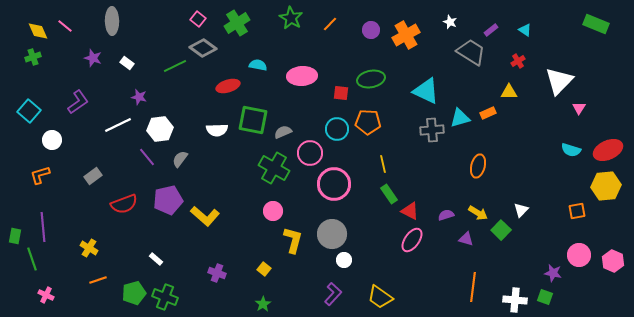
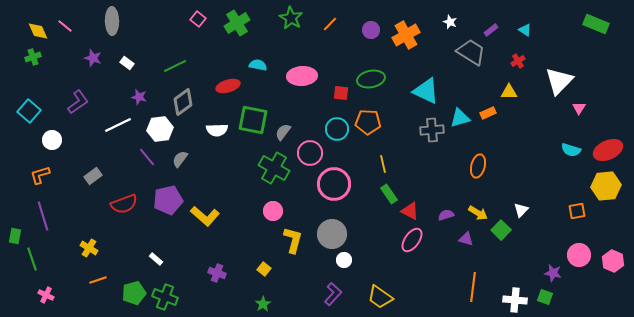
gray diamond at (203, 48): moved 20 px left, 54 px down; rotated 72 degrees counterclockwise
gray semicircle at (283, 132): rotated 30 degrees counterclockwise
purple line at (43, 227): moved 11 px up; rotated 12 degrees counterclockwise
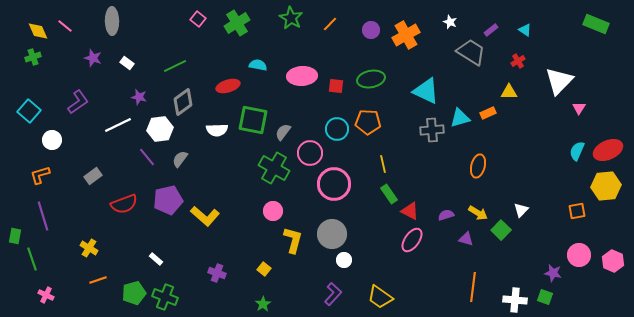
red square at (341, 93): moved 5 px left, 7 px up
cyan semicircle at (571, 150): moved 6 px right, 1 px down; rotated 96 degrees clockwise
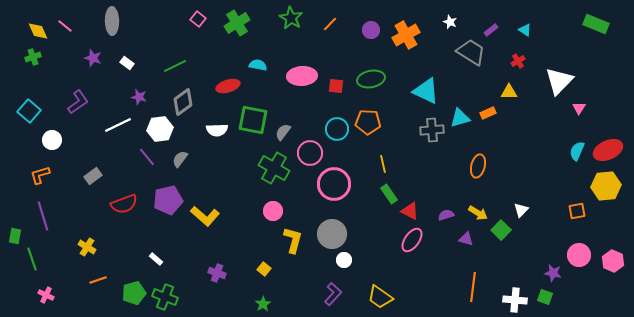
yellow cross at (89, 248): moved 2 px left, 1 px up
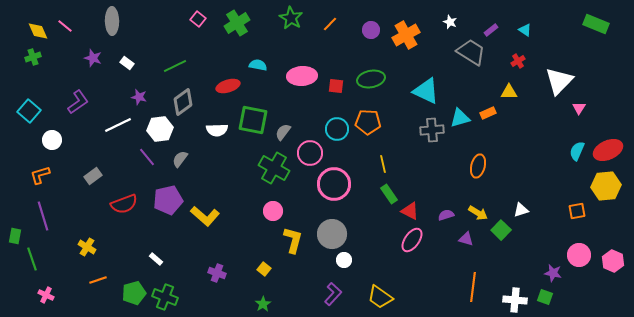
white triangle at (521, 210): rotated 28 degrees clockwise
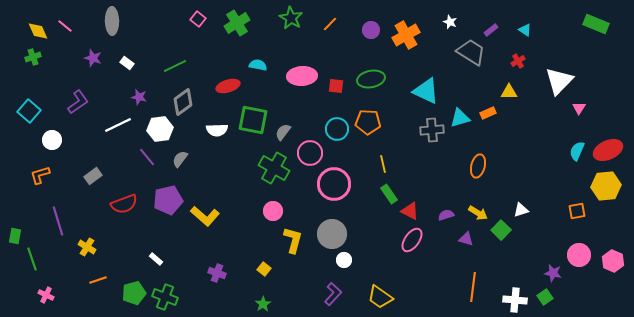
purple line at (43, 216): moved 15 px right, 5 px down
green square at (545, 297): rotated 35 degrees clockwise
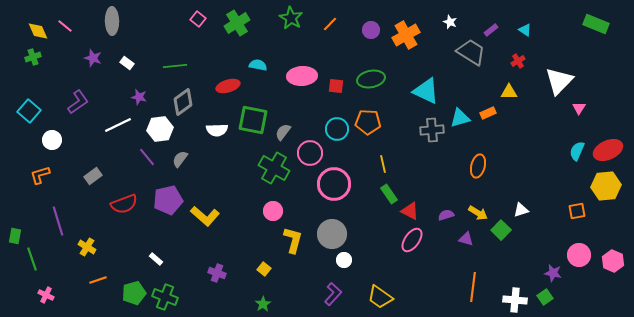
green line at (175, 66): rotated 20 degrees clockwise
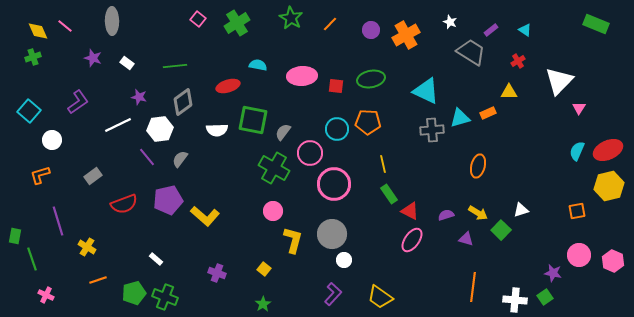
yellow hexagon at (606, 186): moved 3 px right; rotated 8 degrees counterclockwise
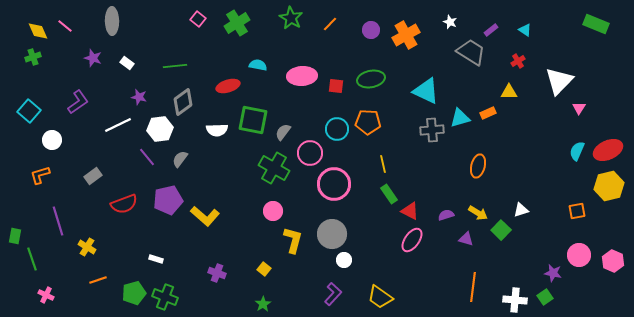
white rectangle at (156, 259): rotated 24 degrees counterclockwise
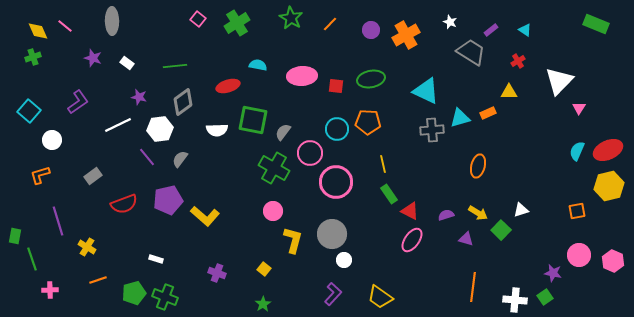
pink circle at (334, 184): moved 2 px right, 2 px up
pink cross at (46, 295): moved 4 px right, 5 px up; rotated 28 degrees counterclockwise
